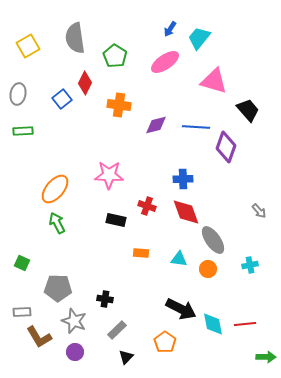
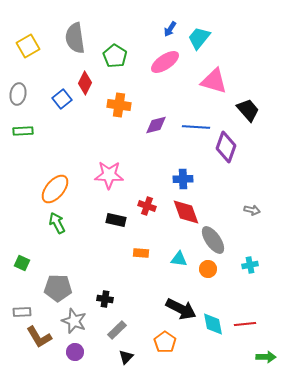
gray arrow at (259, 211): moved 7 px left, 1 px up; rotated 35 degrees counterclockwise
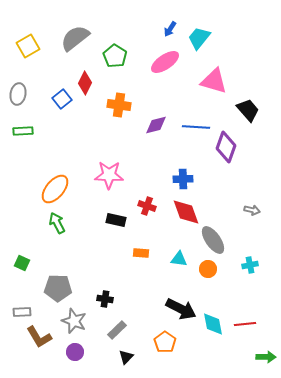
gray semicircle at (75, 38): rotated 60 degrees clockwise
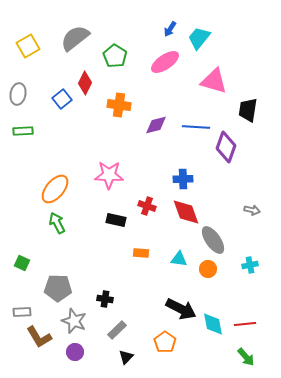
black trapezoid at (248, 110): rotated 130 degrees counterclockwise
green arrow at (266, 357): moved 20 px left; rotated 48 degrees clockwise
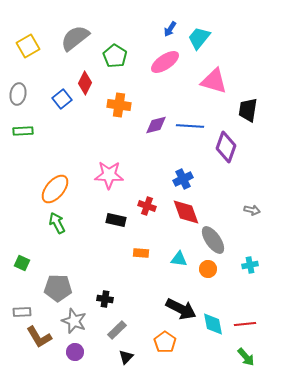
blue line at (196, 127): moved 6 px left, 1 px up
blue cross at (183, 179): rotated 24 degrees counterclockwise
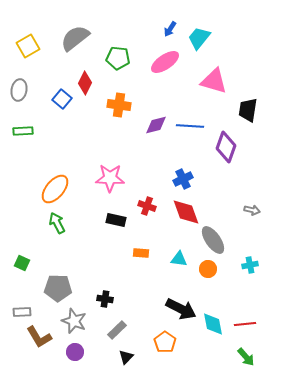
green pentagon at (115, 56): moved 3 px right, 2 px down; rotated 25 degrees counterclockwise
gray ellipse at (18, 94): moved 1 px right, 4 px up
blue square at (62, 99): rotated 12 degrees counterclockwise
pink star at (109, 175): moved 1 px right, 3 px down
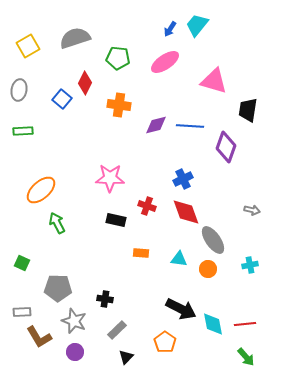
gray semicircle at (75, 38): rotated 20 degrees clockwise
cyan trapezoid at (199, 38): moved 2 px left, 13 px up
orange ellipse at (55, 189): moved 14 px left, 1 px down; rotated 8 degrees clockwise
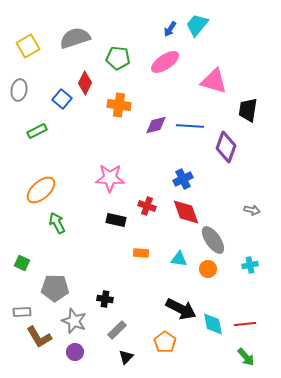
green rectangle at (23, 131): moved 14 px right; rotated 24 degrees counterclockwise
gray pentagon at (58, 288): moved 3 px left
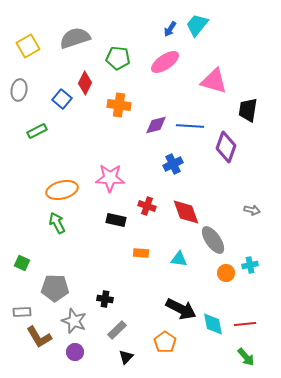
blue cross at (183, 179): moved 10 px left, 15 px up
orange ellipse at (41, 190): moved 21 px right; rotated 28 degrees clockwise
orange circle at (208, 269): moved 18 px right, 4 px down
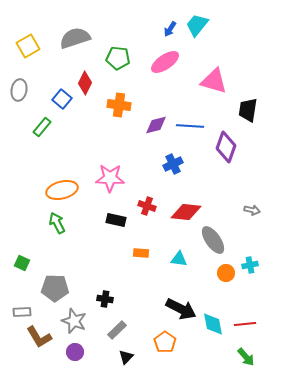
green rectangle at (37, 131): moved 5 px right, 4 px up; rotated 24 degrees counterclockwise
red diamond at (186, 212): rotated 64 degrees counterclockwise
